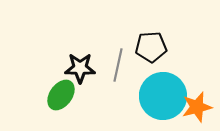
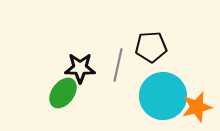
green ellipse: moved 2 px right, 2 px up
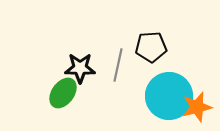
cyan circle: moved 6 px right
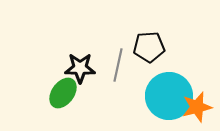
black pentagon: moved 2 px left
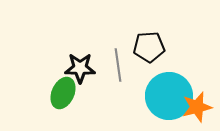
gray line: rotated 20 degrees counterclockwise
green ellipse: rotated 12 degrees counterclockwise
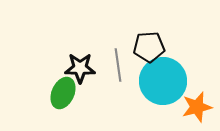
cyan circle: moved 6 px left, 15 px up
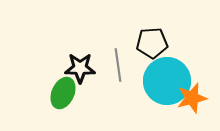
black pentagon: moved 3 px right, 4 px up
cyan circle: moved 4 px right
orange star: moved 5 px left, 9 px up
